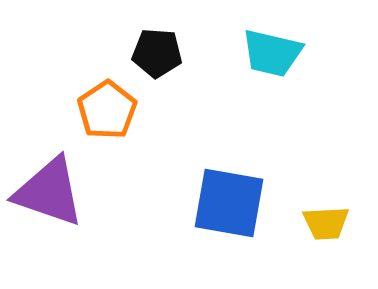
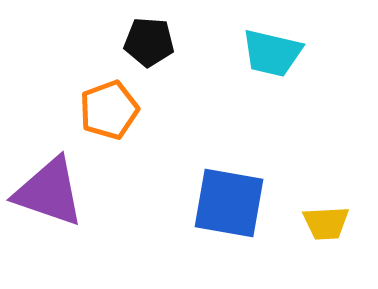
black pentagon: moved 8 px left, 11 px up
orange pentagon: moved 2 px right; rotated 14 degrees clockwise
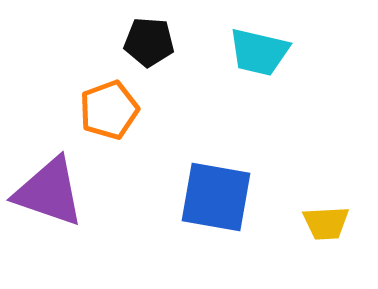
cyan trapezoid: moved 13 px left, 1 px up
blue square: moved 13 px left, 6 px up
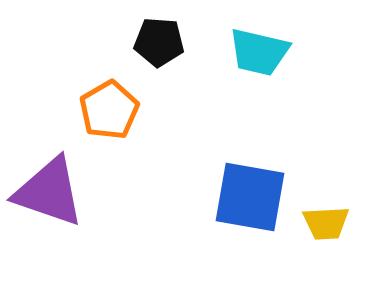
black pentagon: moved 10 px right
orange pentagon: rotated 10 degrees counterclockwise
blue square: moved 34 px right
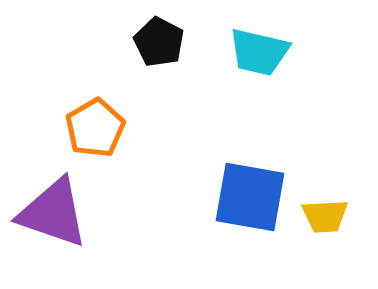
black pentagon: rotated 24 degrees clockwise
orange pentagon: moved 14 px left, 18 px down
purple triangle: moved 4 px right, 21 px down
yellow trapezoid: moved 1 px left, 7 px up
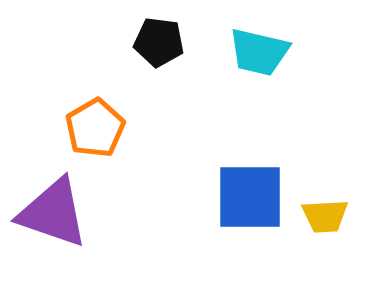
black pentagon: rotated 21 degrees counterclockwise
blue square: rotated 10 degrees counterclockwise
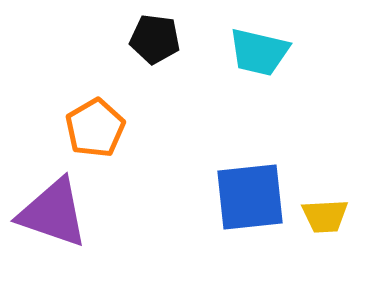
black pentagon: moved 4 px left, 3 px up
blue square: rotated 6 degrees counterclockwise
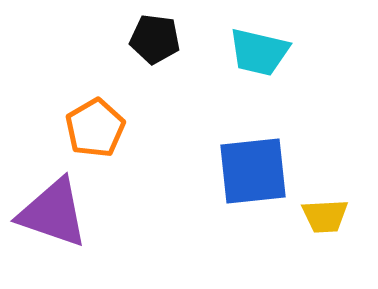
blue square: moved 3 px right, 26 px up
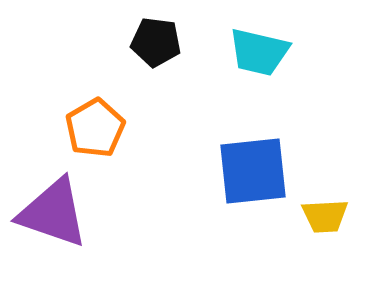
black pentagon: moved 1 px right, 3 px down
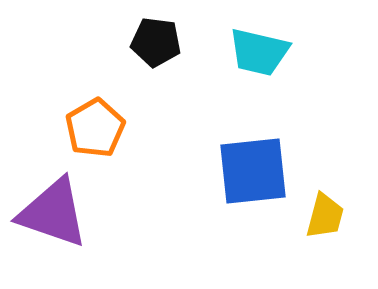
yellow trapezoid: rotated 72 degrees counterclockwise
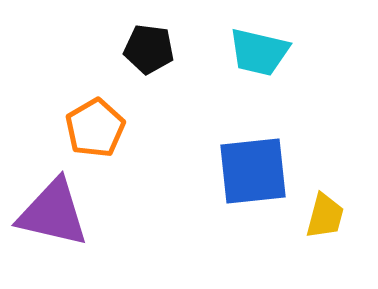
black pentagon: moved 7 px left, 7 px down
purple triangle: rotated 6 degrees counterclockwise
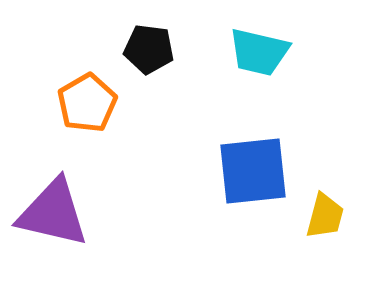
orange pentagon: moved 8 px left, 25 px up
